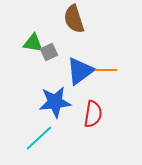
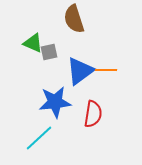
green triangle: rotated 15 degrees clockwise
gray square: rotated 12 degrees clockwise
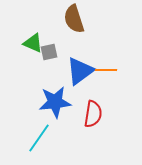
cyan line: rotated 12 degrees counterclockwise
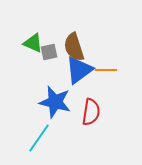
brown semicircle: moved 28 px down
blue triangle: moved 1 px left, 1 px up
blue star: rotated 20 degrees clockwise
red semicircle: moved 2 px left, 2 px up
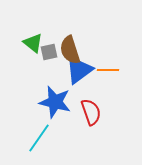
green triangle: rotated 15 degrees clockwise
brown semicircle: moved 4 px left, 3 px down
orange line: moved 2 px right
red semicircle: rotated 28 degrees counterclockwise
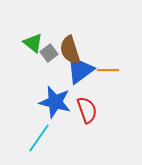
gray square: moved 1 px down; rotated 24 degrees counterclockwise
blue triangle: moved 1 px right
red semicircle: moved 4 px left, 2 px up
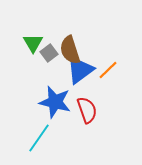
green triangle: rotated 20 degrees clockwise
orange line: rotated 45 degrees counterclockwise
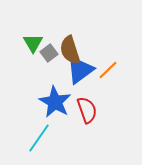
blue star: rotated 16 degrees clockwise
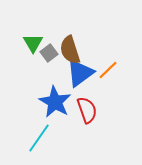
blue triangle: moved 3 px down
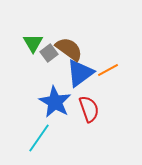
brown semicircle: moved 1 px left, 1 px up; rotated 144 degrees clockwise
orange line: rotated 15 degrees clockwise
red semicircle: moved 2 px right, 1 px up
